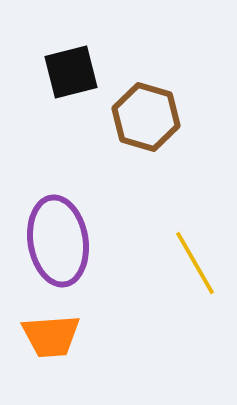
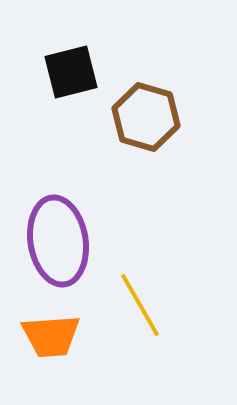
yellow line: moved 55 px left, 42 px down
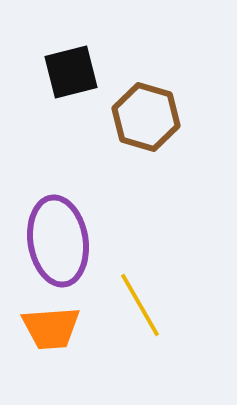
orange trapezoid: moved 8 px up
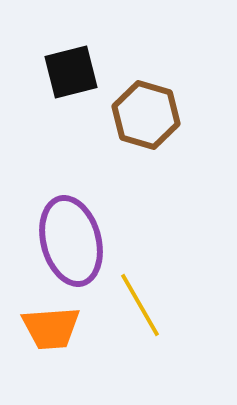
brown hexagon: moved 2 px up
purple ellipse: moved 13 px right; rotated 6 degrees counterclockwise
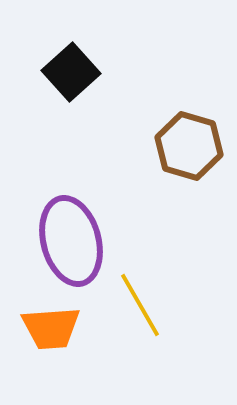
black square: rotated 28 degrees counterclockwise
brown hexagon: moved 43 px right, 31 px down
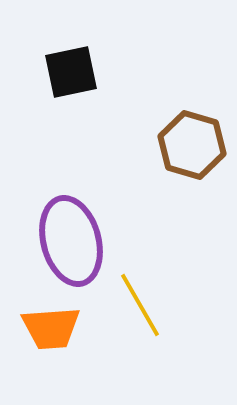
black square: rotated 30 degrees clockwise
brown hexagon: moved 3 px right, 1 px up
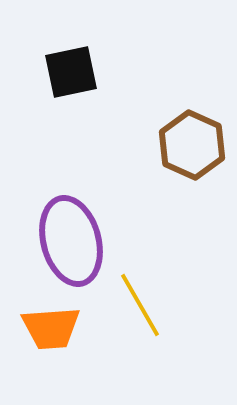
brown hexagon: rotated 8 degrees clockwise
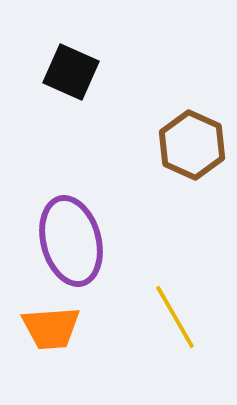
black square: rotated 36 degrees clockwise
yellow line: moved 35 px right, 12 px down
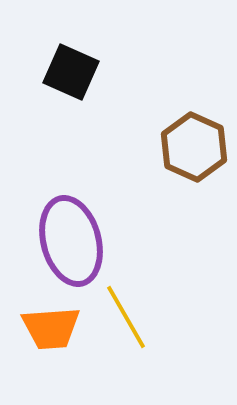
brown hexagon: moved 2 px right, 2 px down
yellow line: moved 49 px left
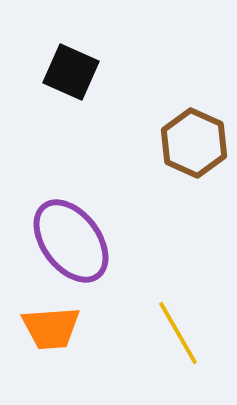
brown hexagon: moved 4 px up
purple ellipse: rotated 22 degrees counterclockwise
yellow line: moved 52 px right, 16 px down
